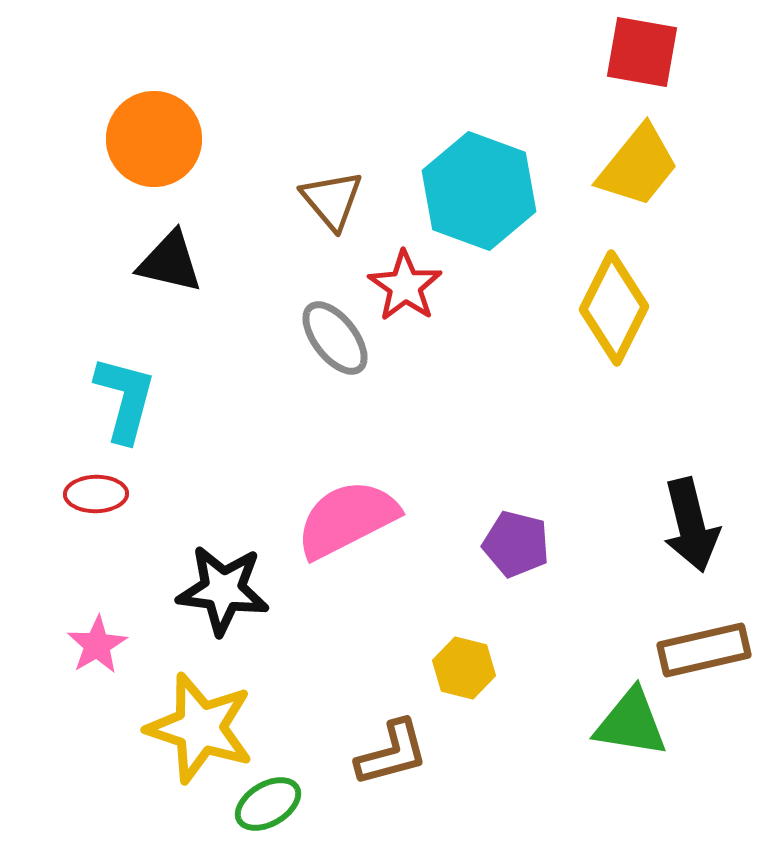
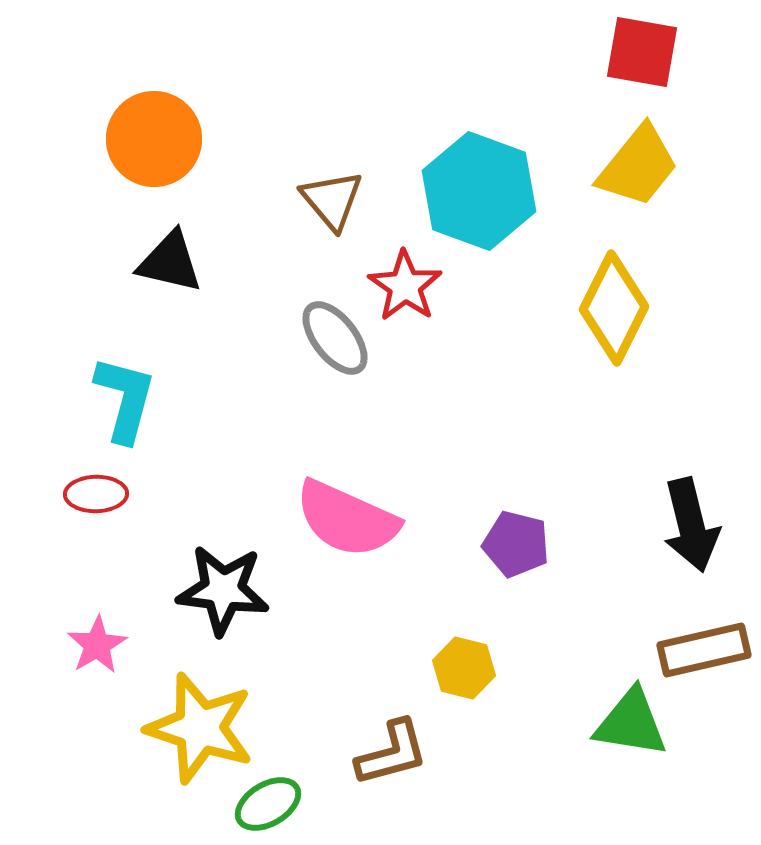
pink semicircle: rotated 129 degrees counterclockwise
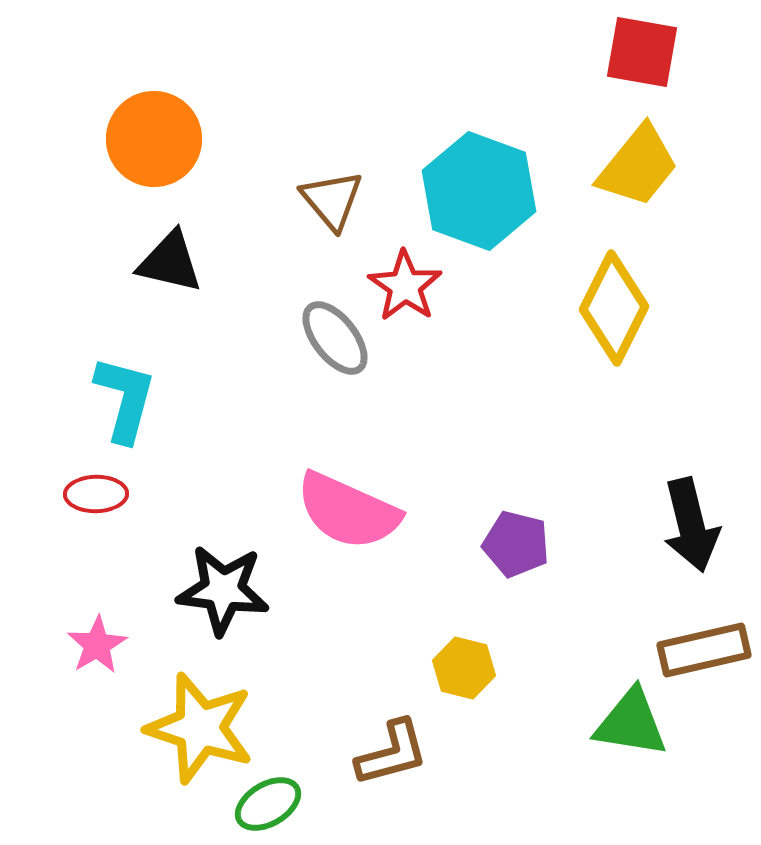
pink semicircle: moved 1 px right, 8 px up
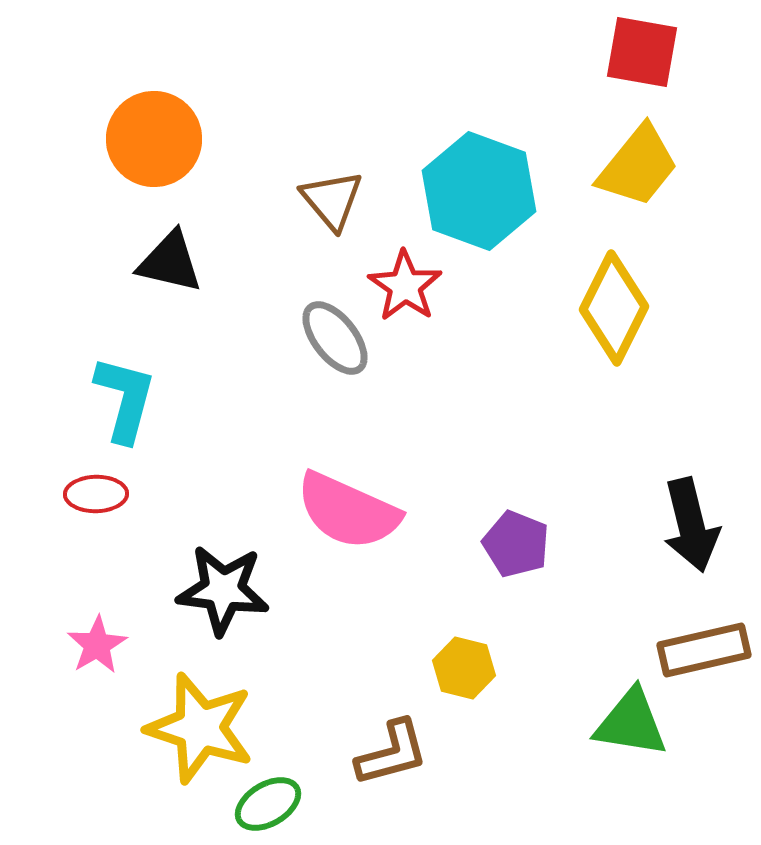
purple pentagon: rotated 8 degrees clockwise
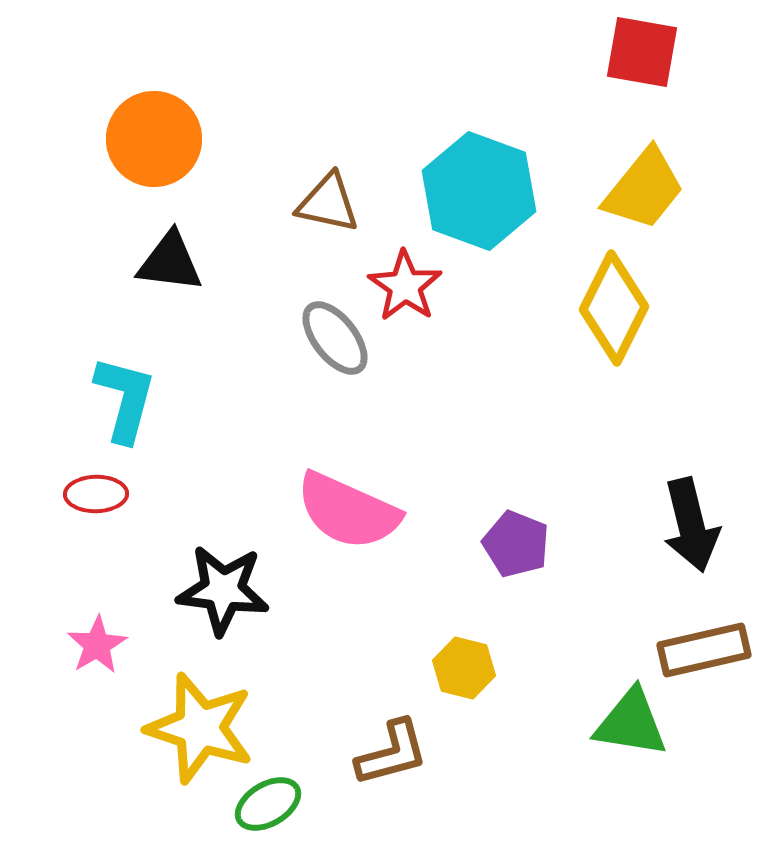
yellow trapezoid: moved 6 px right, 23 px down
brown triangle: moved 4 px left, 3 px down; rotated 38 degrees counterclockwise
black triangle: rotated 6 degrees counterclockwise
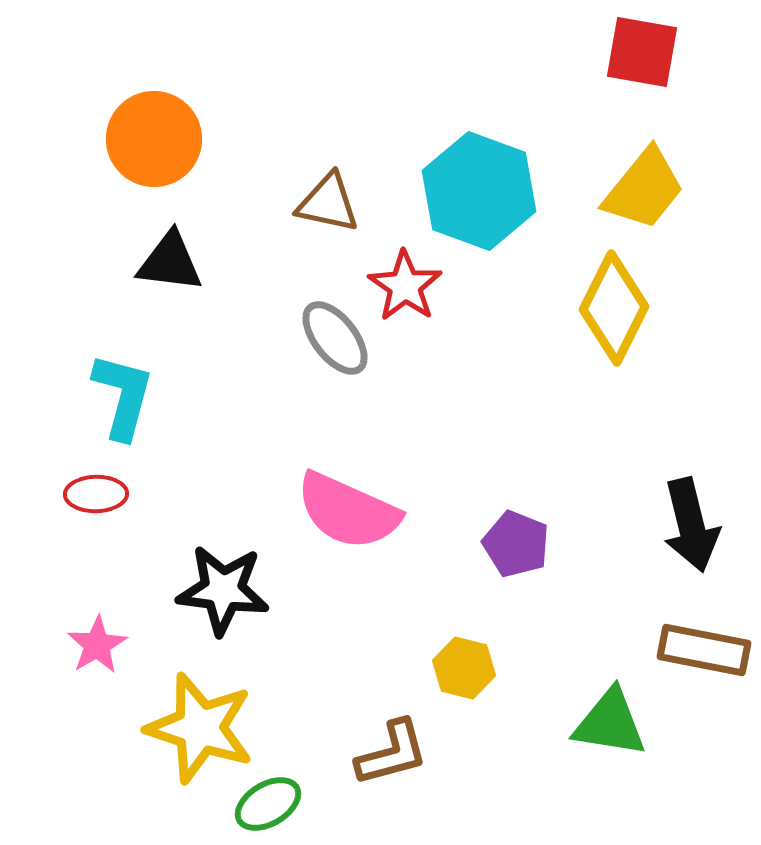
cyan L-shape: moved 2 px left, 3 px up
brown rectangle: rotated 24 degrees clockwise
green triangle: moved 21 px left
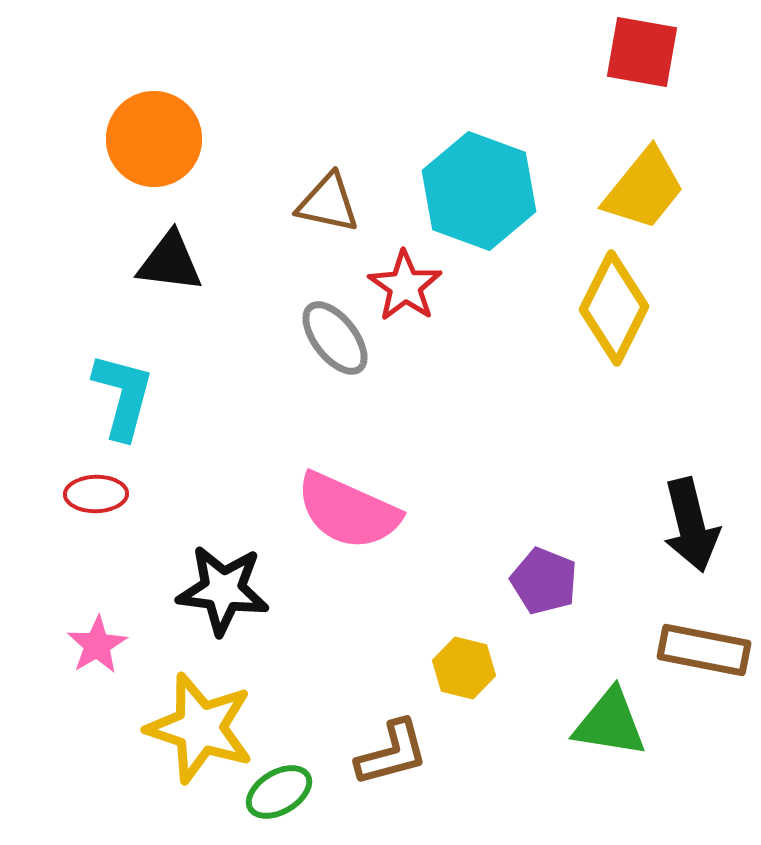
purple pentagon: moved 28 px right, 37 px down
green ellipse: moved 11 px right, 12 px up
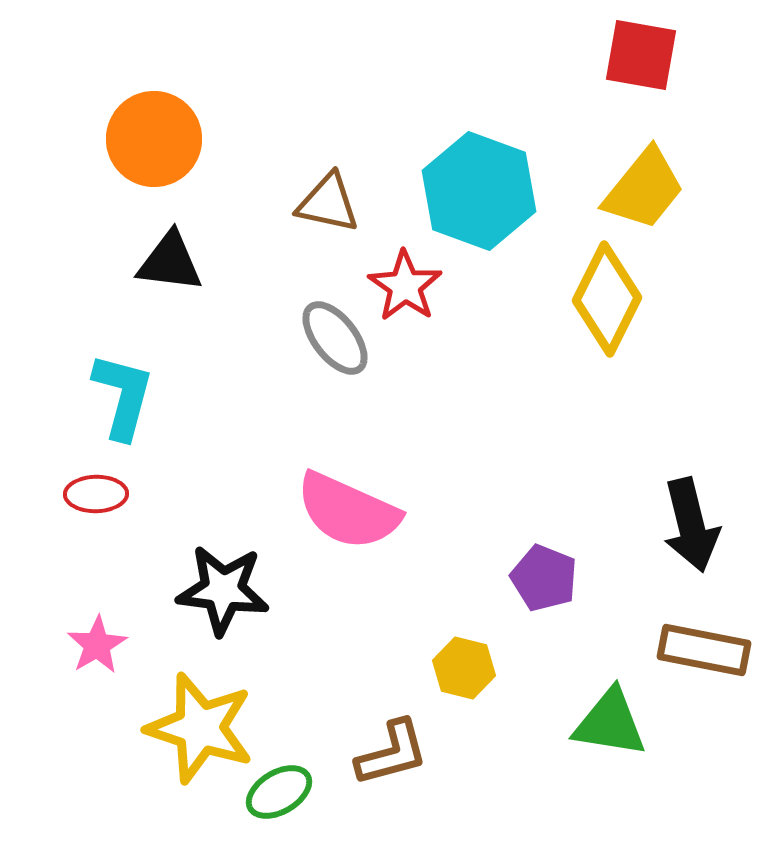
red square: moved 1 px left, 3 px down
yellow diamond: moved 7 px left, 9 px up
purple pentagon: moved 3 px up
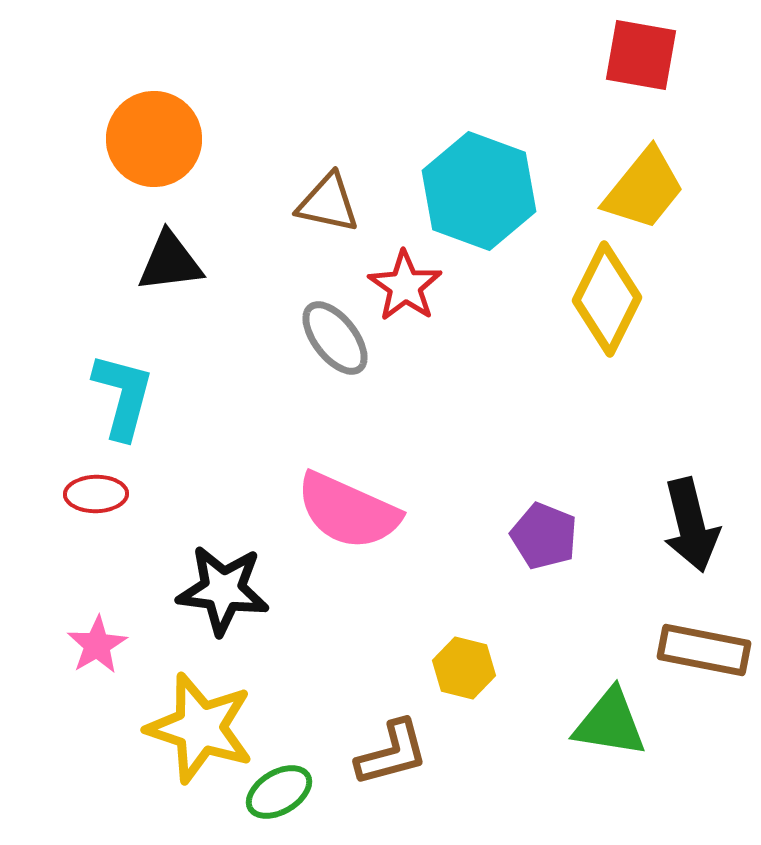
black triangle: rotated 14 degrees counterclockwise
purple pentagon: moved 42 px up
